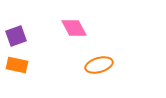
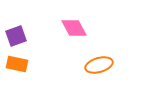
orange rectangle: moved 1 px up
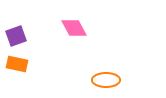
orange ellipse: moved 7 px right, 15 px down; rotated 16 degrees clockwise
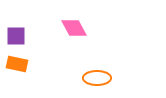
purple square: rotated 20 degrees clockwise
orange ellipse: moved 9 px left, 2 px up
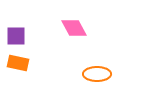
orange rectangle: moved 1 px right, 1 px up
orange ellipse: moved 4 px up
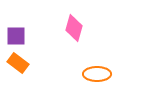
pink diamond: rotated 44 degrees clockwise
orange rectangle: rotated 25 degrees clockwise
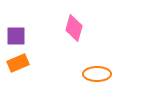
orange rectangle: rotated 60 degrees counterclockwise
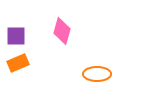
pink diamond: moved 12 px left, 3 px down
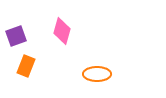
purple square: rotated 20 degrees counterclockwise
orange rectangle: moved 8 px right, 3 px down; rotated 45 degrees counterclockwise
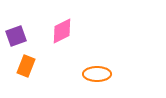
pink diamond: rotated 48 degrees clockwise
